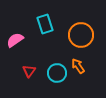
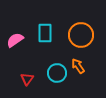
cyan rectangle: moved 9 px down; rotated 18 degrees clockwise
red triangle: moved 2 px left, 8 px down
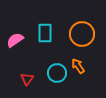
orange circle: moved 1 px right, 1 px up
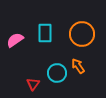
red triangle: moved 6 px right, 5 px down
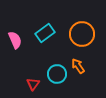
cyan rectangle: rotated 54 degrees clockwise
pink semicircle: rotated 102 degrees clockwise
cyan circle: moved 1 px down
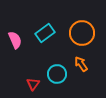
orange circle: moved 1 px up
orange arrow: moved 3 px right, 2 px up
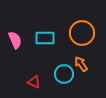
cyan rectangle: moved 5 px down; rotated 36 degrees clockwise
cyan circle: moved 7 px right
red triangle: moved 1 px right, 2 px up; rotated 40 degrees counterclockwise
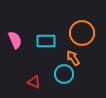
cyan rectangle: moved 1 px right, 3 px down
orange arrow: moved 8 px left, 6 px up
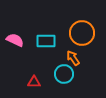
pink semicircle: rotated 42 degrees counterclockwise
red triangle: rotated 24 degrees counterclockwise
